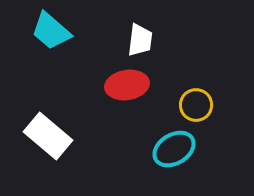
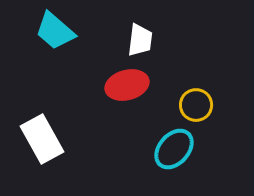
cyan trapezoid: moved 4 px right
red ellipse: rotated 6 degrees counterclockwise
white rectangle: moved 6 px left, 3 px down; rotated 21 degrees clockwise
cyan ellipse: rotated 18 degrees counterclockwise
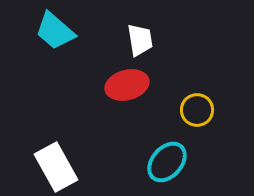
white trapezoid: rotated 16 degrees counterclockwise
yellow circle: moved 1 px right, 5 px down
white rectangle: moved 14 px right, 28 px down
cyan ellipse: moved 7 px left, 13 px down
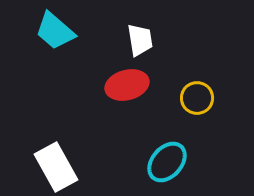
yellow circle: moved 12 px up
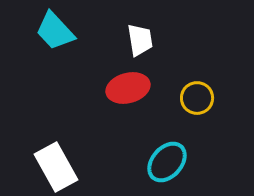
cyan trapezoid: rotated 6 degrees clockwise
red ellipse: moved 1 px right, 3 px down
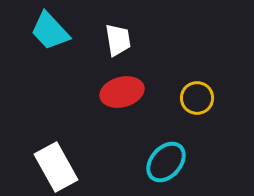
cyan trapezoid: moved 5 px left
white trapezoid: moved 22 px left
red ellipse: moved 6 px left, 4 px down
cyan ellipse: moved 1 px left
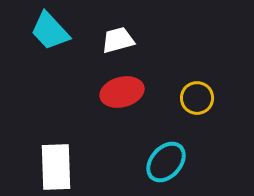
white trapezoid: rotated 96 degrees counterclockwise
white rectangle: rotated 27 degrees clockwise
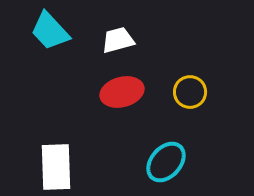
yellow circle: moved 7 px left, 6 px up
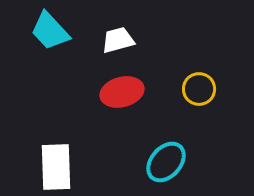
yellow circle: moved 9 px right, 3 px up
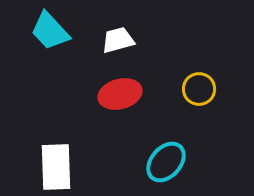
red ellipse: moved 2 px left, 2 px down
